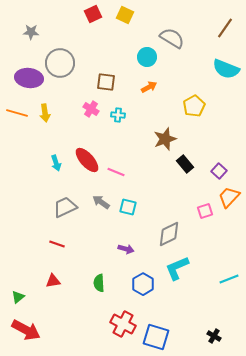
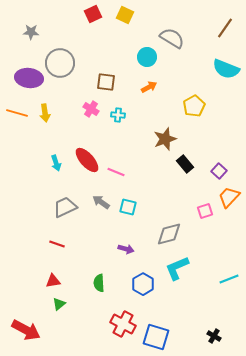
gray diamond: rotated 12 degrees clockwise
green triangle: moved 41 px right, 7 px down
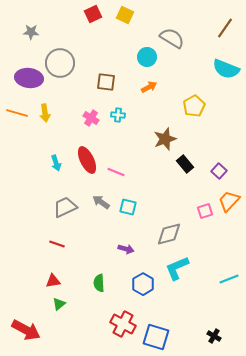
pink cross: moved 9 px down
red ellipse: rotated 16 degrees clockwise
orange trapezoid: moved 4 px down
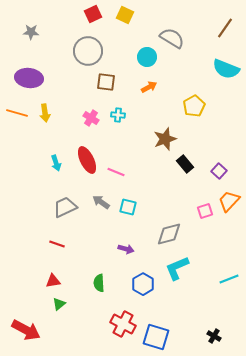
gray circle: moved 28 px right, 12 px up
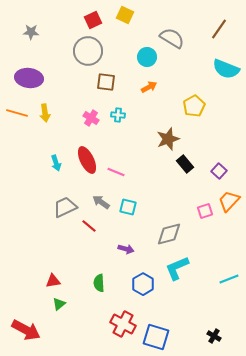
red square: moved 6 px down
brown line: moved 6 px left, 1 px down
brown star: moved 3 px right
red line: moved 32 px right, 18 px up; rotated 21 degrees clockwise
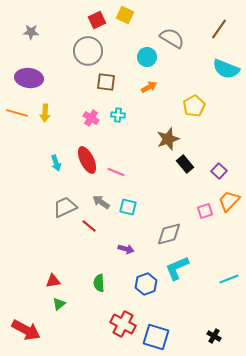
red square: moved 4 px right
yellow arrow: rotated 12 degrees clockwise
blue hexagon: moved 3 px right; rotated 10 degrees clockwise
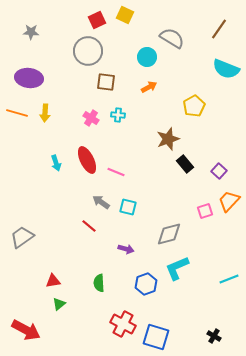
gray trapezoid: moved 43 px left, 30 px down; rotated 10 degrees counterclockwise
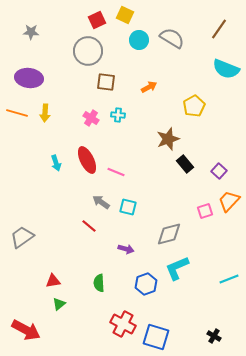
cyan circle: moved 8 px left, 17 px up
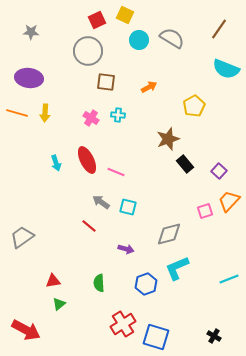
red cross: rotated 30 degrees clockwise
